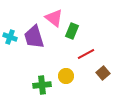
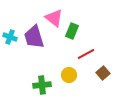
yellow circle: moved 3 px right, 1 px up
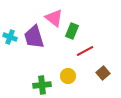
red line: moved 1 px left, 3 px up
yellow circle: moved 1 px left, 1 px down
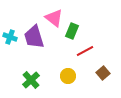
green cross: moved 11 px left, 5 px up; rotated 36 degrees counterclockwise
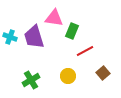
pink triangle: rotated 30 degrees counterclockwise
green cross: rotated 12 degrees clockwise
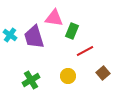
cyan cross: moved 2 px up; rotated 16 degrees clockwise
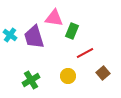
red line: moved 2 px down
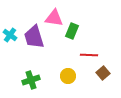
red line: moved 4 px right, 2 px down; rotated 30 degrees clockwise
green cross: rotated 12 degrees clockwise
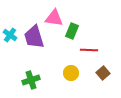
red line: moved 5 px up
yellow circle: moved 3 px right, 3 px up
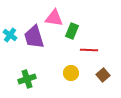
brown square: moved 2 px down
green cross: moved 4 px left, 1 px up
